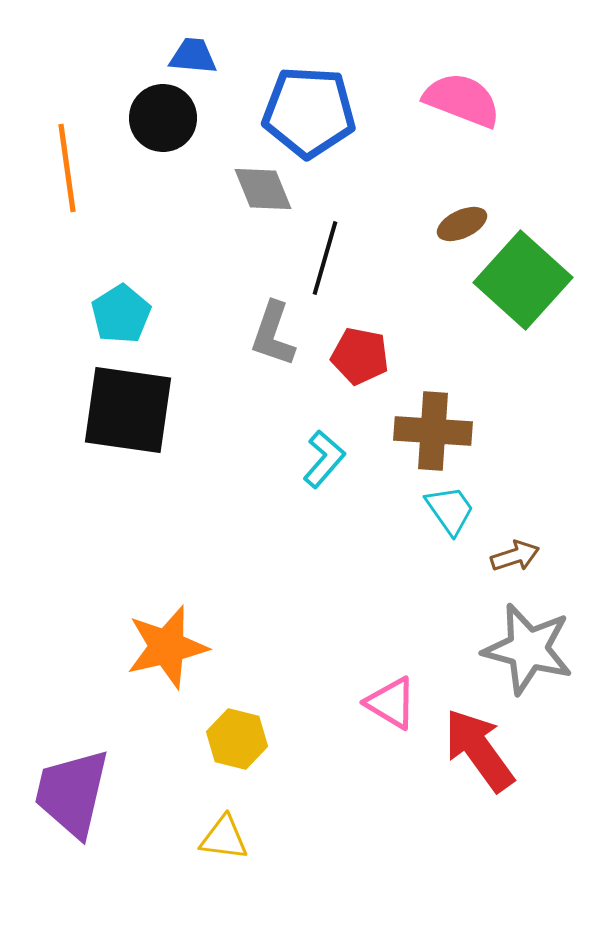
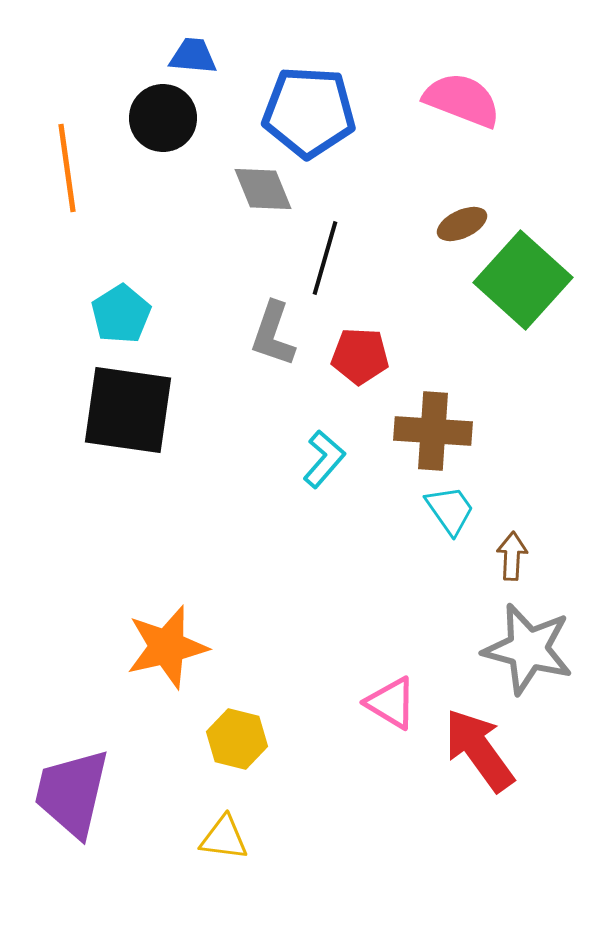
red pentagon: rotated 8 degrees counterclockwise
brown arrow: moved 3 px left; rotated 69 degrees counterclockwise
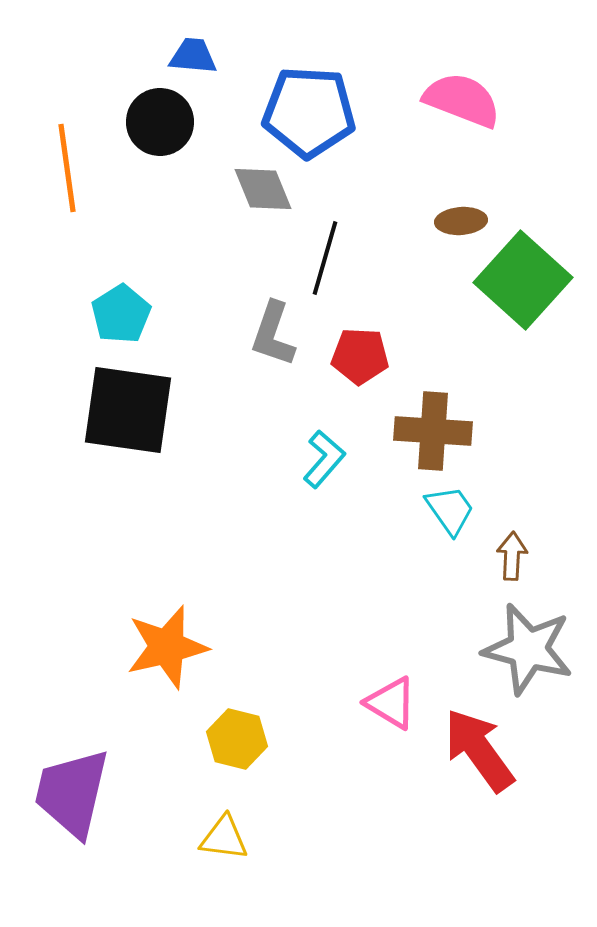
black circle: moved 3 px left, 4 px down
brown ellipse: moved 1 px left, 3 px up; rotated 21 degrees clockwise
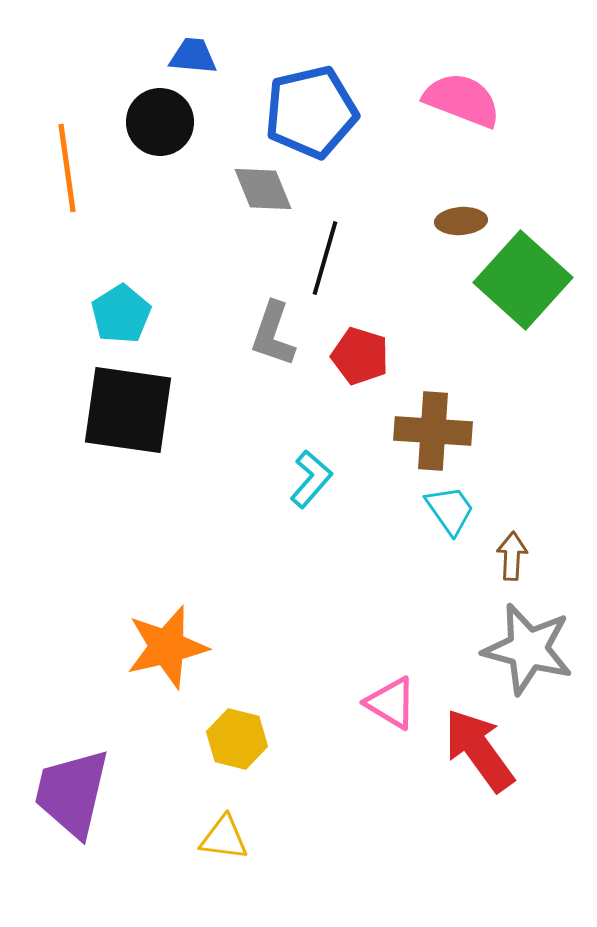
blue pentagon: moved 2 px right; rotated 16 degrees counterclockwise
red pentagon: rotated 14 degrees clockwise
cyan L-shape: moved 13 px left, 20 px down
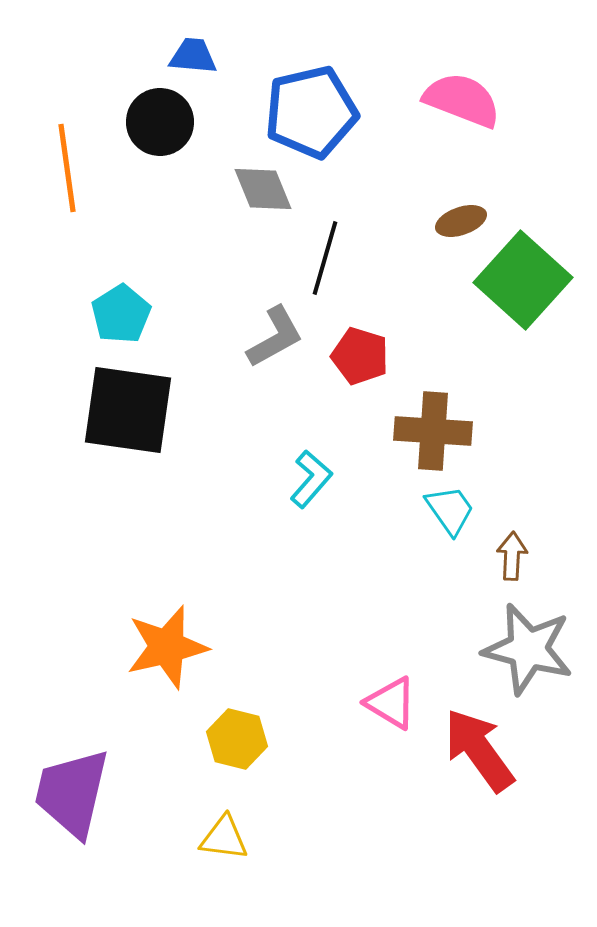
brown ellipse: rotated 15 degrees counterclockwise
gray L-shape: moved 2 px right, 3 px down; rotated 138 degrees counterclockwise
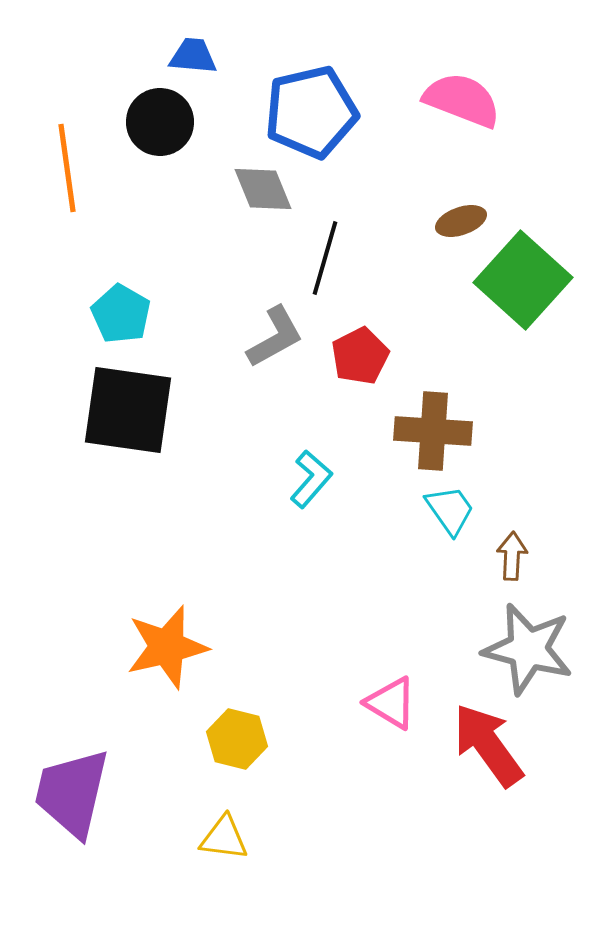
cyan pentagon: rotated 10 degrees counterclockwise
red pentagon: rotated 28 degrees clockwise
red arrow: moved 9 px right, 5 px up
